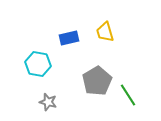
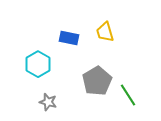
blue rectangle: rotated 24 degrees clockwise
cyan hexagon: rotated 20 degrees clockwise
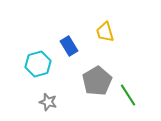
blue rectangle: moved 8 px down; rotated 48 degrees clockwise
cyan hexagon: rotated 15 degrees clockwise
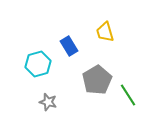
gray pentagon: moved 1 px up
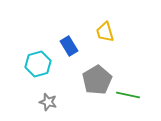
green line: rotated 45 degrees counterclockwise
